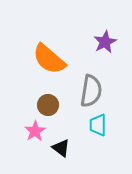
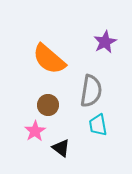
cyan trapezoid: rotated 10 degrees counterclockwise
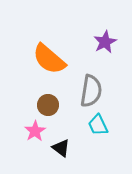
cyan trapezoid: rotated 15 degrees counterclockwise
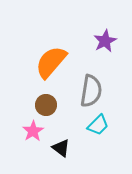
purple star: moved 1 px up
orange semicircle: moved 2 px right, 3 px down; rotated 90 degrees clockwise
brown circle: moved 2 px left
cyan trapezoid: rotated 110 degrees counterclockwise
pink star: moved 2 px left
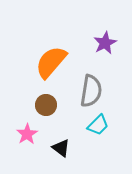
purple star: moved 2 px down
pink star: moved 6 px left, 3 px down
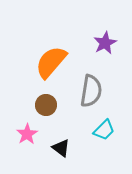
cyan trapezoid: moved 6 px right, 5 px down
